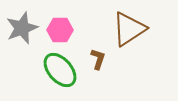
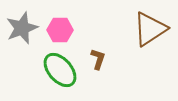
brown triangle: moved 21 px right
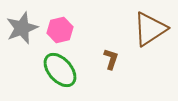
pink hexagon: rotated 15 degrees counterclockwise
brown L-shape: moved 13 px right
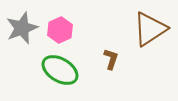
pink hexagon: rotated 10 degrees counterclockwise
green ellipse: rotated 18 degrees counterclockwise
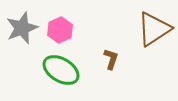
brown triangle: moved 4 px right
green ellipse: moved 1 px right
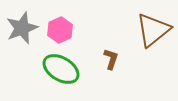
brown triangle: moved 1 px left, 1 px down; rotated 6 degrees counterclockwise
green ellipse: moved 1 px up
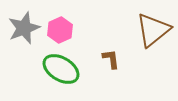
gray star: moved 2 px right
brown L-shape: rotated 25 degrees counterclockwise
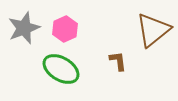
pink hexagon: moved 5 px right, 1 px up
brown L-shape: moved 7 px right, 2 px down
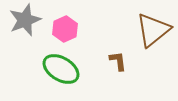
gray star: moved 1 px right, 8 px up
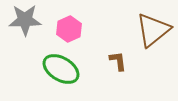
gray star: rotated 20 degrees clockwise
pink hexagon: moved 4 px right
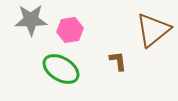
gray star: moved 6 px right
pink hexagon: moved 1 px right, 1 px down; rotated 15 degrees clockwise
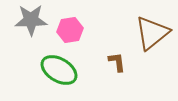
brown triangle: moved 1 px left, 3 px down
brown L-shape: moved 1 px left, 1 px down
green ellipse: moved 2 px left, 1 px down
